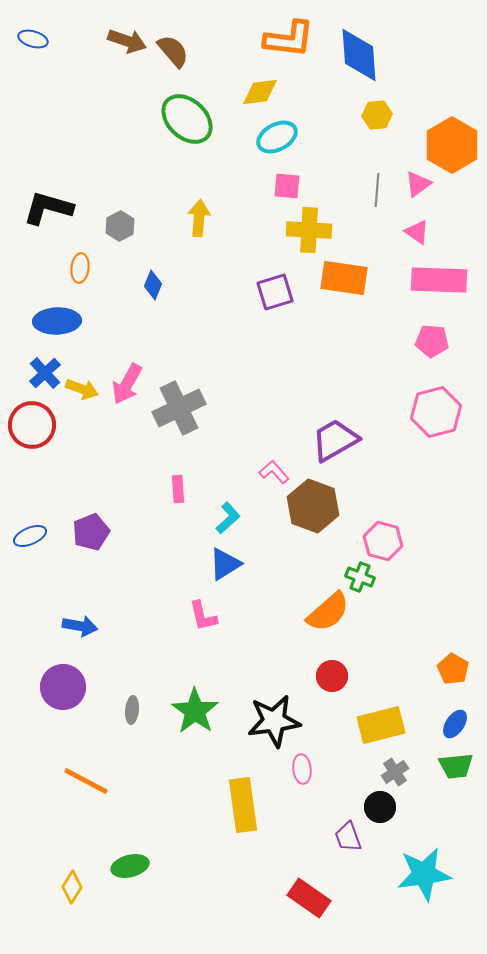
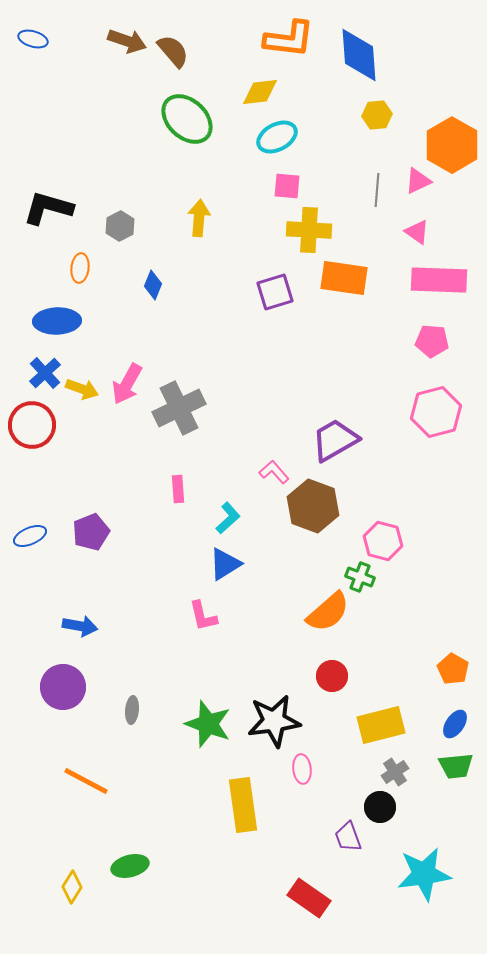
pink triangle at (418, 184): moved 3 px up; rotated 12 degrees clockwise
green star at (195, 711): moved 13 px right, 13 px down; rotated 15 degrees counterclockwise
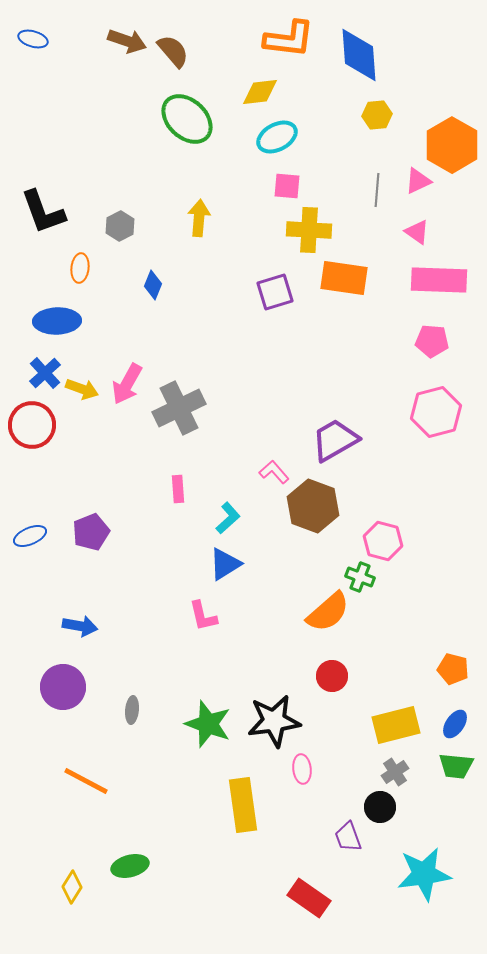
black L-shape at (48, 208): moved 5 px left, 4 px down; rotated 126 degrees counterclockwise
orange pentagon at (453, 669): rotated 16 degrees counterclockwise
yellow rectangle at (381, 725): moved 15 px right
green trapezoid at (456, 766): rotated 12 degrees clockwise
